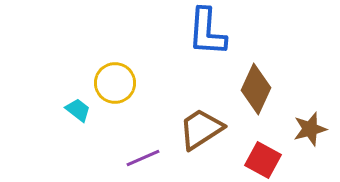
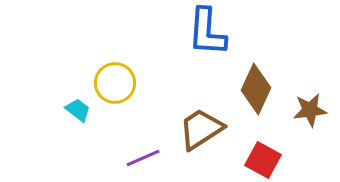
brown star: moved 19 px up; rotated 8 degrees clockwise
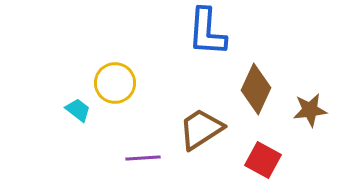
purple line: rotated 20 degrees clockwise
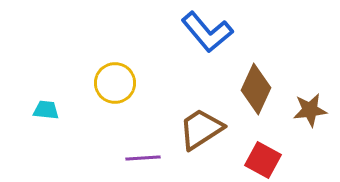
blue L-shape: rotated 44 degrees counterclockwise
cyan trapezoid: moved 32 px left; rotated 32 degrees counterclockwise
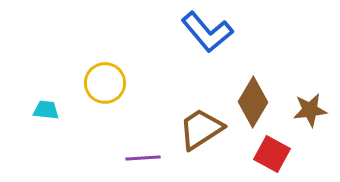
yellow circle: moved 10 px left
brown diamond: moved 3 px left, 13 px down; rotated 6 degrees clockwise
red square: moved 9 px right, 6 px up
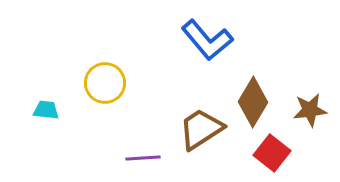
blue L-shape: moved 8 px down
red square: moved 1 px up; rotated 9 degrees clockwise
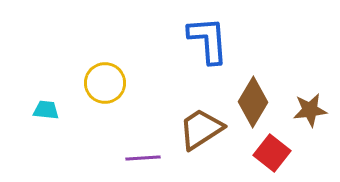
blue L-shape: moved 1 px right; rotated 144 degrees counterclockwise
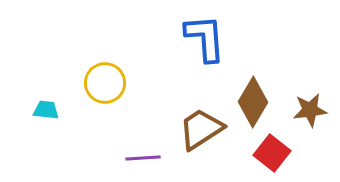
blue L-shape: moved 3 px left, 2 px up
